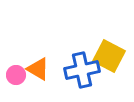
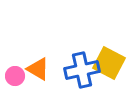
yellow square: moved 7 px down
pink circle: moved 1 px left, 1 px down
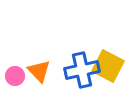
yellow square: moved 1 px left, 3 px down
orange triangle: moved 1 px right, 2 px down; rotated 15 degrees clockwise
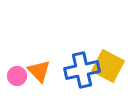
pink circle: moved 2 px right
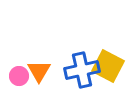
orange triangle: rotated 15 degrees clockwise
pink circle: moved 2 px right
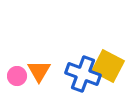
blue cross: moved 1 px right, 4 px down; rotated 32 degrees clockwise
pink circle: moved 2 px left
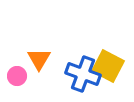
orange triangle: moved 12 px up
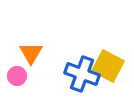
orange triangle: moved 8 px left, 6 px up
blue cross: moved 1 px left
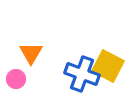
pink circle: moved 1 px left, 3 px down
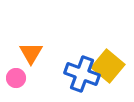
yellow square: rotated 12 degrees clockwise
pink circle: moved 1 px up
